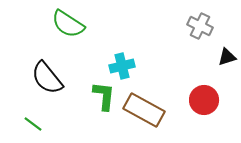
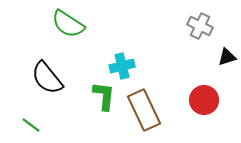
brown rectangle: rotated 36 degrees clockwise
green line: moved 2 px left, 1 px down
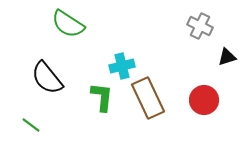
green L-shape: moved 2 px left, 1 px down
brown rectangle: moved 4 px right, 12 px up
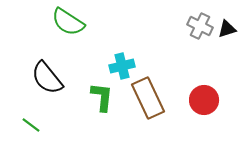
green semicircle: moved 2 px up
black triangle: moved 28 px up
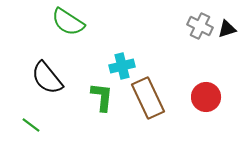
red circle: moved 2 px right, 3 px up
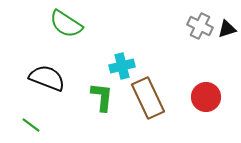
green semicircle: moved 2 px left, 2 px down
black semicircle: rotated 150 degrees clockwise
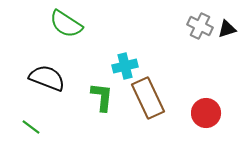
cyan cross: moved 3 px right
red circle: moved 16 px down
green line: moved 2 px down
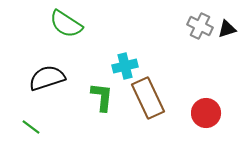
black semicircle: rotated 39 degrees counterclockwise
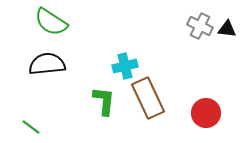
green semicircle: moved 15 px left, 2 px up
black triangle: rotated 24 degrees clockwise
black semicircle: moved 14 px up; rotated 12 degrees clockwise
green L-shape: moved 2 px right, 4 px down
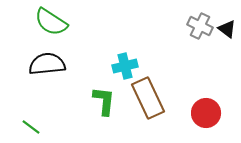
black triangle: rotated 30 degrees clockwise
